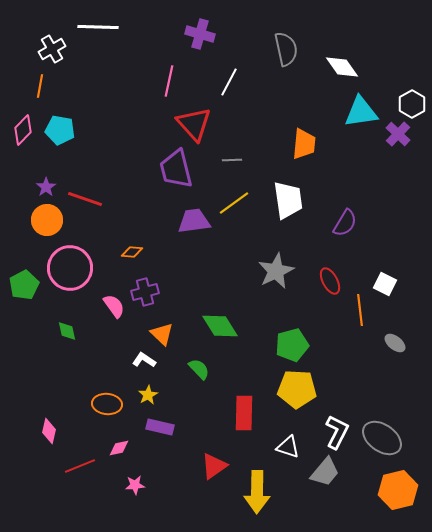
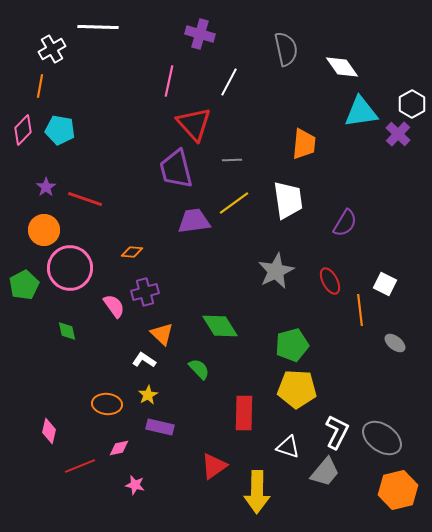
orange circle at (47, 220): moved 3 px left, 10 px down
pink star at (135, 485): rotated 18 degrees clockwise
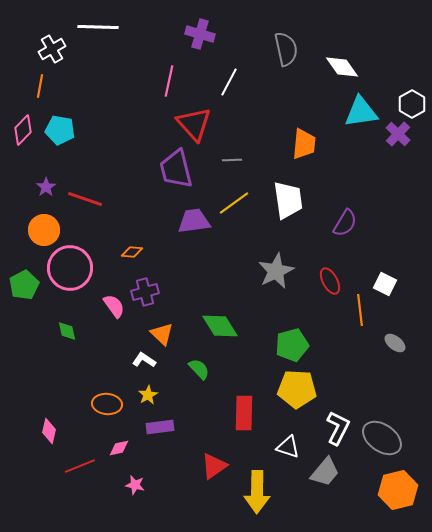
purple rectangle at (160, 427): rotated 20 degrees counterclockwise
white L-shape at (337, 432): moved 1 px right, 4 px up
